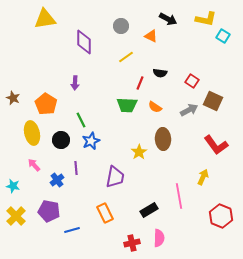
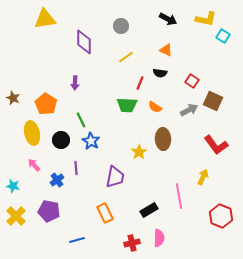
orange triangle: moved 15 px right, 14 px down
blue star: rotated 18 degrees counterclockwise
blue line: moved 5 px right, 10 px down
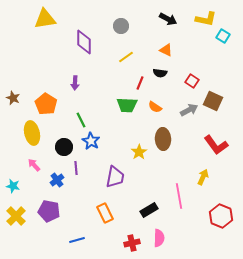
black circle: moved 3 px right, 7 px down
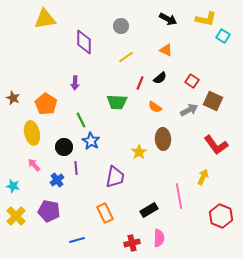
black semicircle: moved 5 px down; rotated 48 degrees counterclockwise
green trapezoid: moved 10 px left, 3 px up
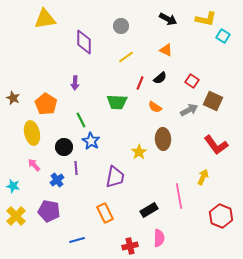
red cross: moved 2 px left, 3 px down
